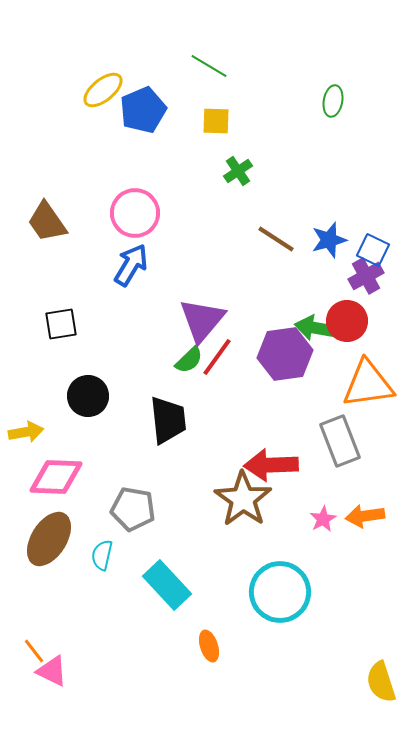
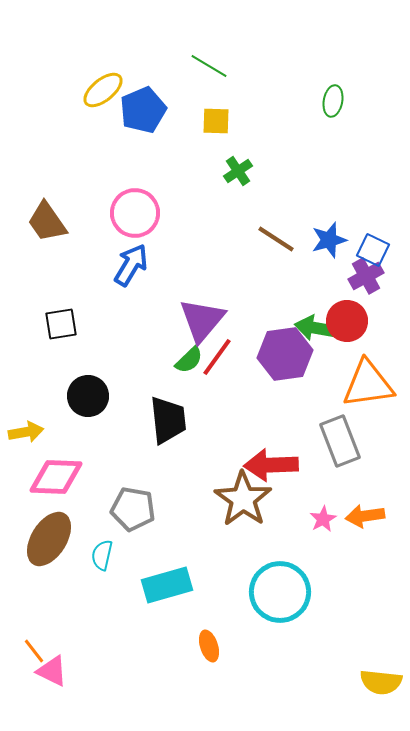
cyan rectangle: rotated 63 degrees counterclockwise
yellow semicircle: rotated 66 degrees counterclockwise
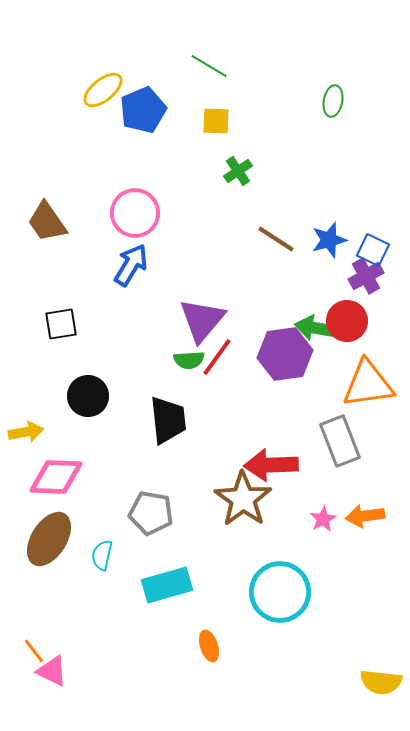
green semicircle: rotated 40 degrees clockwise
gray pentagon: moved 18 px right, 4 px down
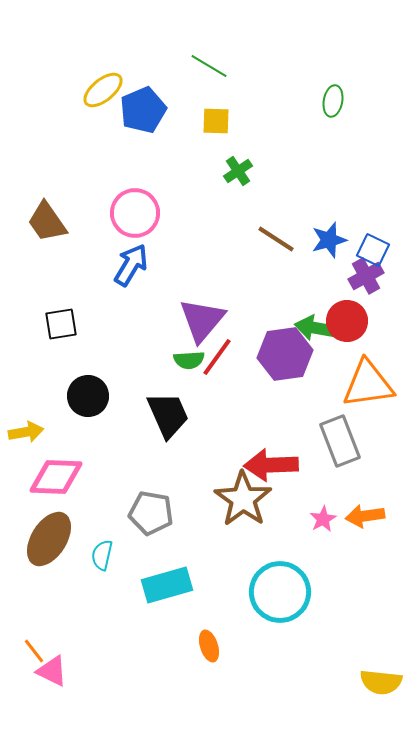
black trapezoid: moved 5 px up; rotated 18 degrees counterclockwise
